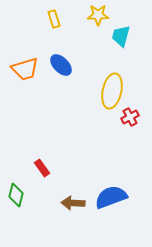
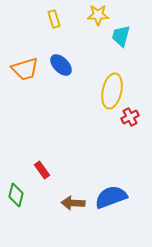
red rectangle: moved 2 px down
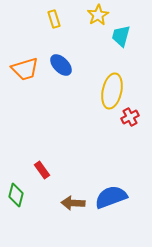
yellow star: rotated 30 degrees counterclockwise
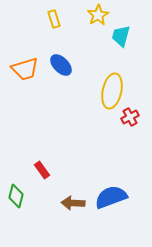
green diamond: moved 1 px down
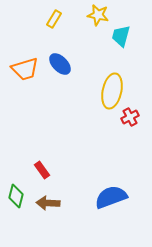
yellow star: rotated 30 degrees counterclockwise
yellow rectangle: rotated 48 degrees clockwise
blue ellipse: moved 1 px left, 1 px up
brown arrow: moved 25 px left
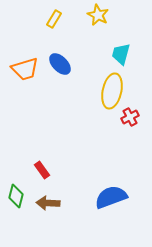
yellow star: rotated 15 degrees clockwise
cyan trapezoid: moved 18 px down
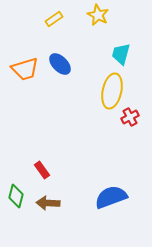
yellow rectangle: rotated 24 degrees clockwise
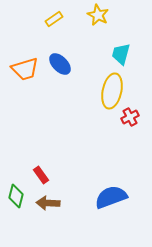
red rectangle: moved 1 px left, 5 px down
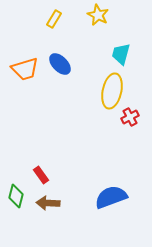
yellow rectangle: rotated 24 degrees counterclockwise
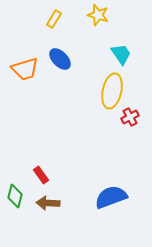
yellow star: rotated 10 degrees counterclockwise
cyan trapezoid: rotated 130 degrees clockwise
blue ellipse: moved 5 px up
green diamond: moved 1 px left
